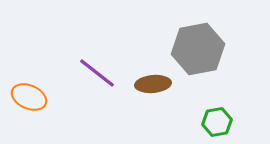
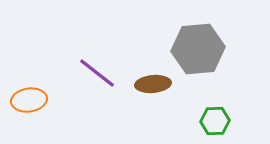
gray hexagon: rotated 6 degrees clockwise
orange ellipse: moved 3 px down; rotated 32 degrees counterclockwise
green hexagon: moved 2 px left, 1 px up; rotated 8 degrees clockwise
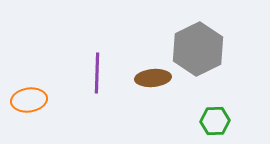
gray hexagon: rotated 21 degrees counterclockwise
purple line: rotated 54 degrees clockwise
brown ellipse: moved 6 px up
